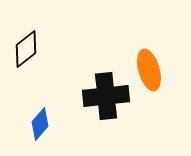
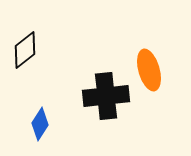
black diamond: moved 1 px left, 1 px down
blue diamond: rotated 8 degrees counterclockwise
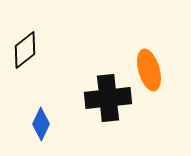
black cross: moved 2 px right, 2 px down
blue diamond: moved 1 px right; rotated 8 degrees counterclockwise
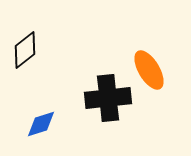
orange ellipse: rotated 15 degrees counterclockwise
blue diamond: rotated 48 degrees clockwise
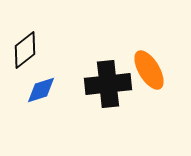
black cross: moved 14 px up
blue diamond: moved 34 px up
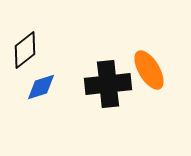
blue diamond: moved 3 px up
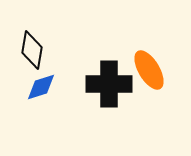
black diamond: moved 7 px right; rotated 42 degrees counterclockwise
black cross: moved 1 px right; rotated 6 degrees clockwise
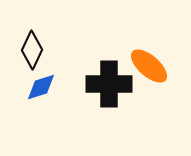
black diamond: rotated 15 degrees clockwise
orange ellipse: moved 4 px up; rotated 18 degrees counterclockwise
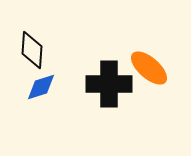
black diamond: rotated 21 degrees counterclockwise
orange ellipse: moved 2 px down
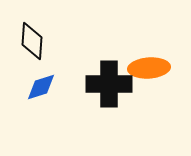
black diamond: moved 9 px up
orange ellipse: rotated 45 degrees counterclockwise
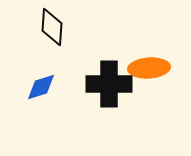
black diamond: moved 20 px right, 14 px up
